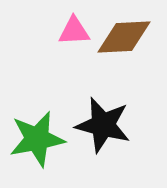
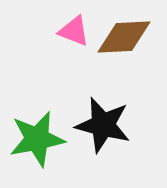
pink triangle: rotated 24 degrees clockwise
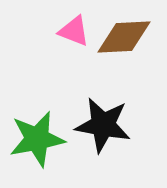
black star: rotated 4 degrees counterclockwise
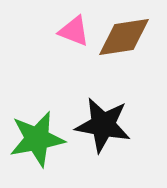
brown diamond: rotated 6 degrees counterclockwise
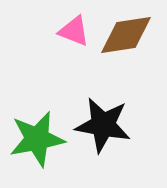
brown diamond: moved 2 px right, 2 px up
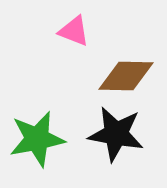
brown diamond: moved 41 px down; rotated 10 degrees clockwise
black star: moved 13 px right, 9 px down
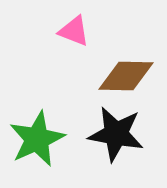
green star: rotated 14 degrees counterclockwise
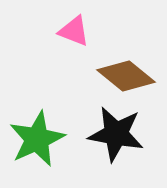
brown diamond: rotated 38 degrees clockwise
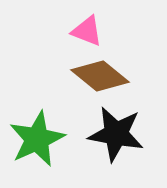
pink triangle: moved 13 px right
brown diamond: moved 26 px left
